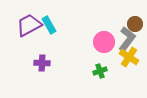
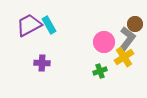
yellow cross: moved 5 px left; rotated 24 degrees clockwise
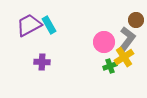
brown circle: moved 1 px right, 4 px up
purple cross: moved 1 px up
green cross: moved 10 px right, 5 px up
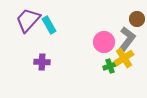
brown circle: moved 1 px right, 1 px up
purple trapezoid: moved 1 px left, 5 px up; rotated 20 degrees counterclockwise
yellow cross: moved 1 px down
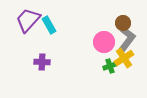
brown circle: moved 14 px left, 4 px down
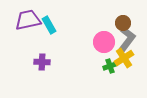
purple trapezoid: rotated 36 degrees clockwise
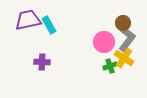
yellow cross: rotated 24 degrees counterclockwise
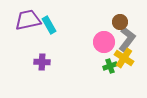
brown circle: moved 3 px left, 1 px up
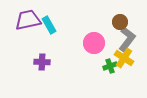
pink circle: moved 10 px left, 1 px down
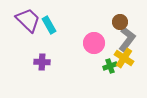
purple trapezoid: rotated 56 degrees clockwise
